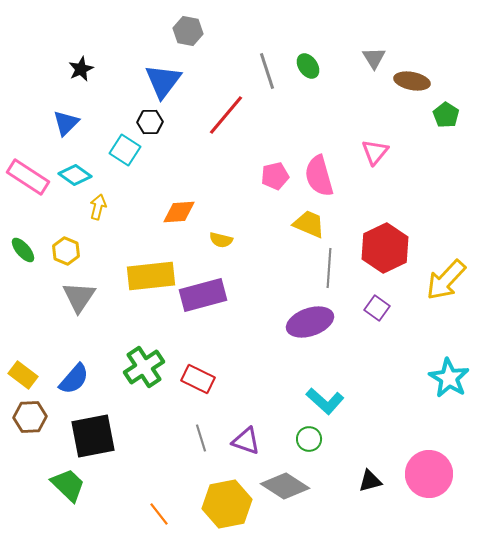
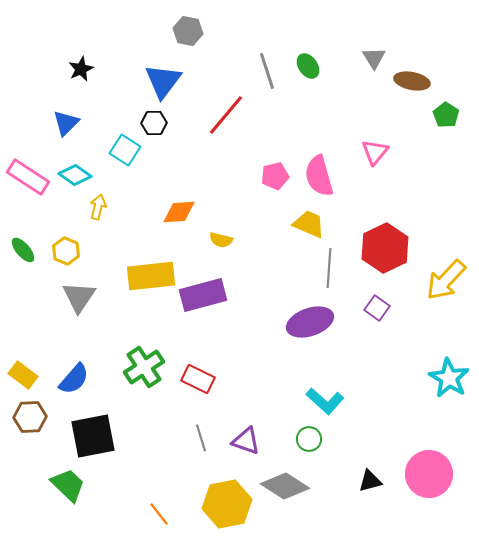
black hexagon at (150, 122): moved 4 px right, 1 px down
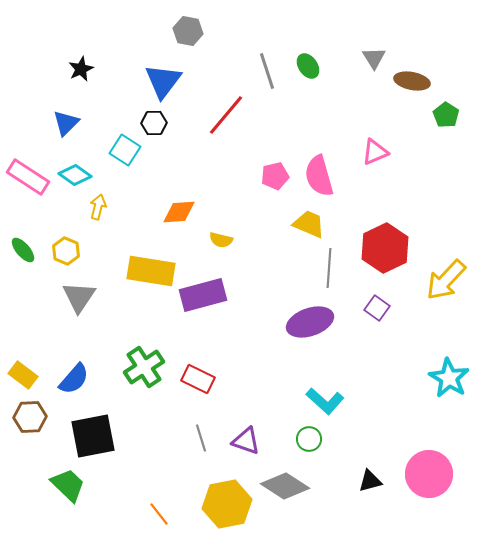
pink triangle at (375, 152): rotated 28 degrees clockwise
yellow rectangle at (151, 276): moved 5 px up; rotated 15 degrees clockwise
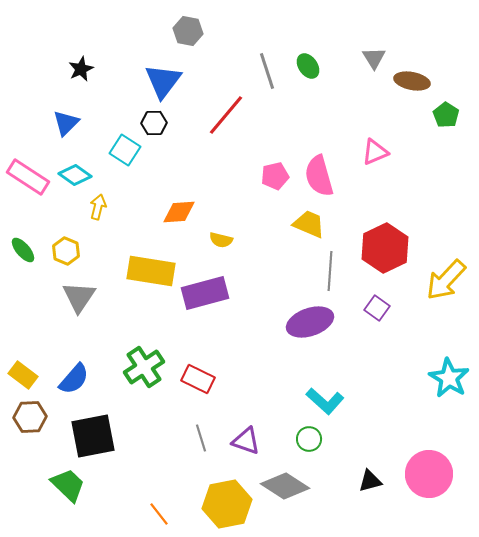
gray line at (329, 268): moved 1 px right, 3 px down
purple rectangle at (203, 295): moved 2 px right, 2 px up
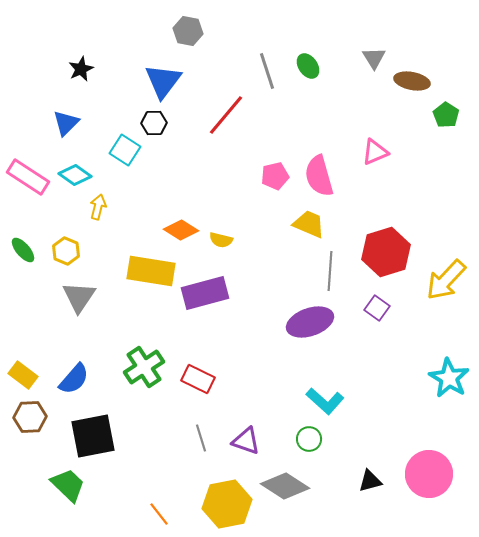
orange diamond at (179, 212): moved 2 px right, 18 px down; rotated 36 degrees clockwise
red hexagon at (385, 248): moved 1 px right, 4 px down; rotated 9 degrees clockwise
